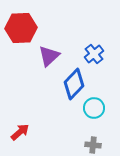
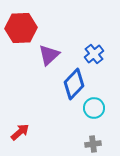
purple triangle: moved 1 px up
gray cross: moved 1 px up; rotated 14 degrees counterclockwise
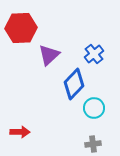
red arrow: rotated 42 degrees clockwise
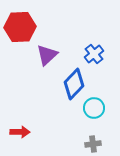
red hexagon: moved 1 px left, 1 px up
purple triangle: moved 2 px left
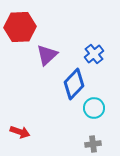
red arrow: rotated 18 degrees clockwise
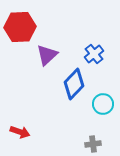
cyan circle: moved 9 px right, 4 px up
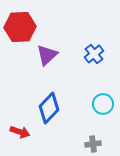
blue diamond: moved 25 px left, 24 px down
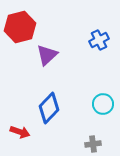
red hexagon: rotated 12 degrees counterclockwise
blue cross: moved 5 px right, 14 px up; rotated 12 degrees clockwise
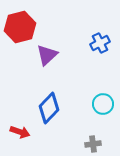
blue cross: moved 1 px right, 3 px down
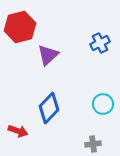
purple triangle: moved 1 px right
red arrow: moved 2 px left, 1 px up
